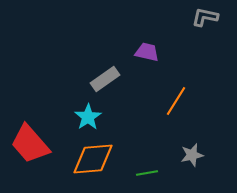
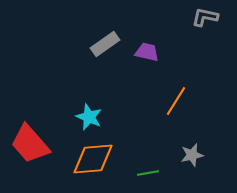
gray rectangle: moved 35 px up
cyan star: moved 1 px right; rotated 16 degrees counterclockwise
green line: moved 1 px right
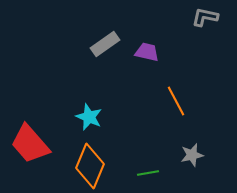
orange line: rotated 60 degrees counterclockwise
orange diamond: moved 3 px left, 7 px down; rotated 63 degrees counterclockwise
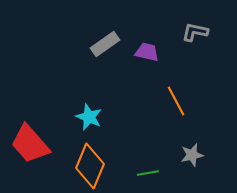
gray L-shape: moved 10 px left, 15 px down
